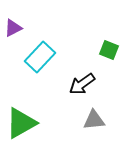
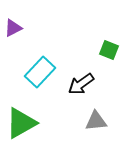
cyan rectangle: moved 15 px down
black arrow: moved 1 px left
gray triangle: moved 2 px right, 1 px down
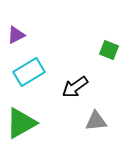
purple triangle: moved 3 px right, 7 px down
cyan rectangle: moved 11 px left; rotated 16 degrees clockwise
black arrow: moved 6 px left, 3 px down
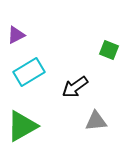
green triangle: moved 1 px right, 3 px down
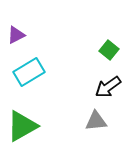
green square: rotated 18 degrees clockwise
black arrow: moved 33 px right
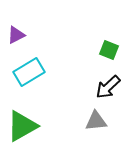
green square: rotated 18 degrees counterclockwise
black arrow: rotated 8 degrees counterclockwise
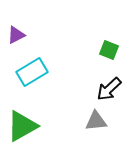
cyan rectangle: moved 3 px right
black arrow: moved 1 px right, 2 px down
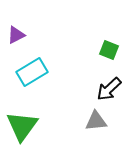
green triangle: rotated 24 degrees counterclockwise
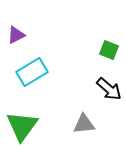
black arrow: rotated 96 degrees counterclockwise
gray triangle: moved 12 px left, 3 px down
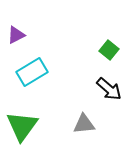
green square: rotated 18 degrees clockwise
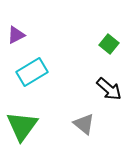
green square: moved 6 px up
gray triangle: rotated 45 degrees clockwise
